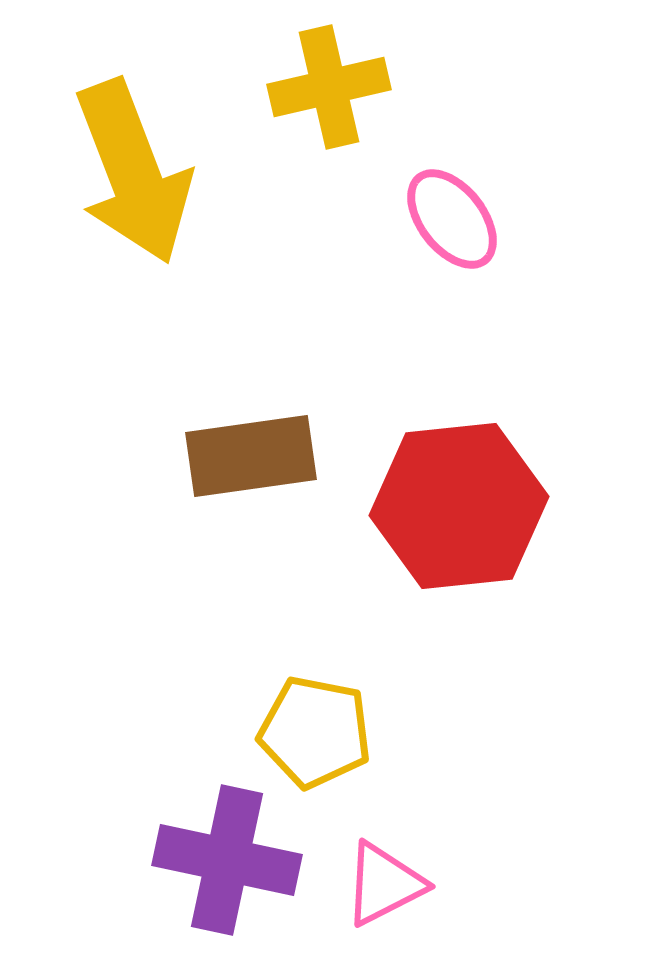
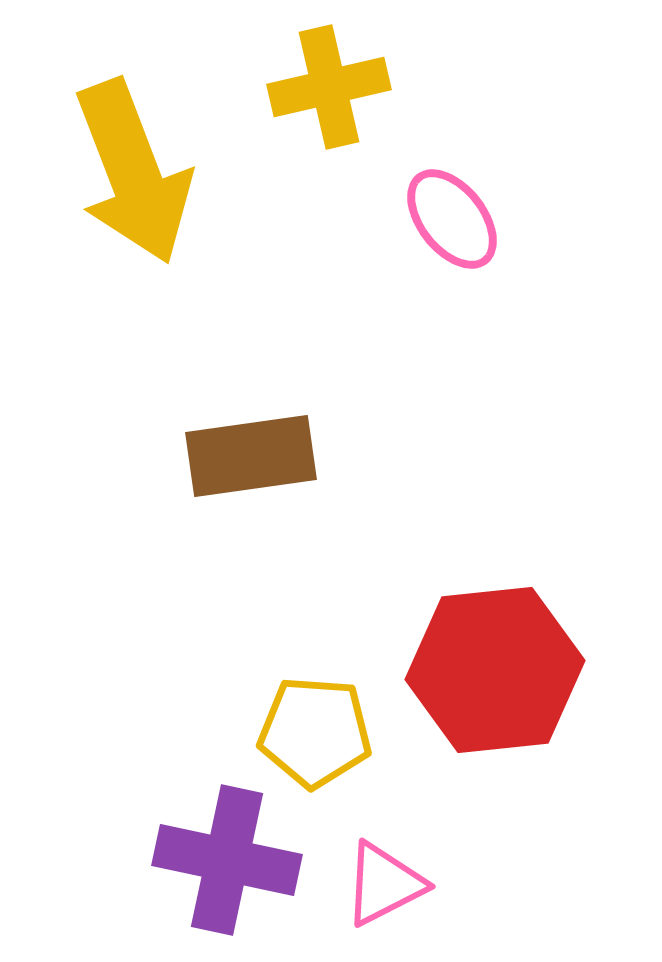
red hexagon: moved 36 px right, 164 px down
yellow pentagon: rotated 7 degrees counterclockwise
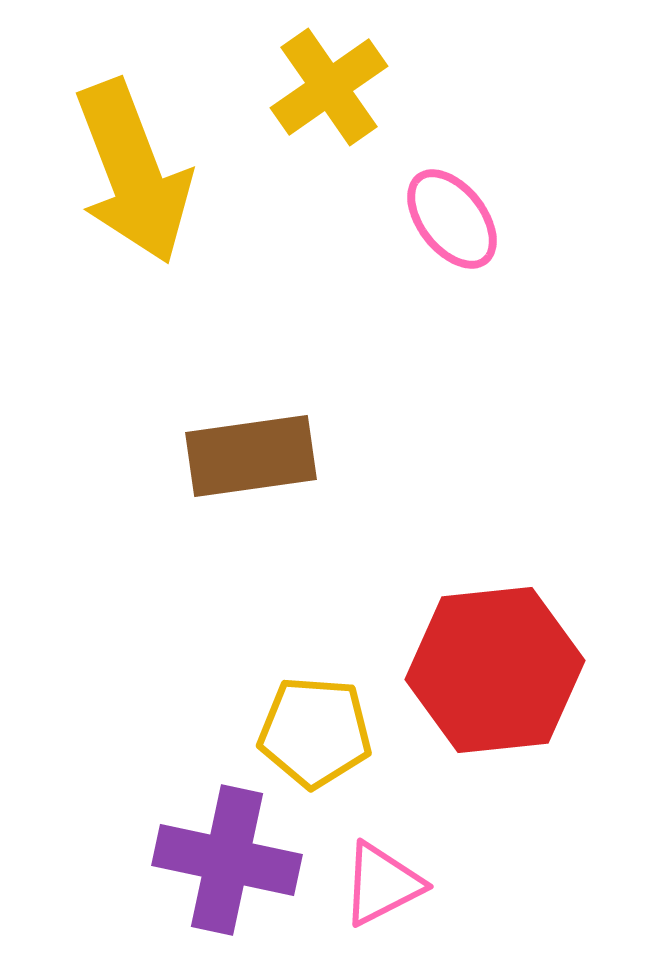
yellow cross: rotated 22 degrees counterclockwise
pink triangle: moved 2 px left
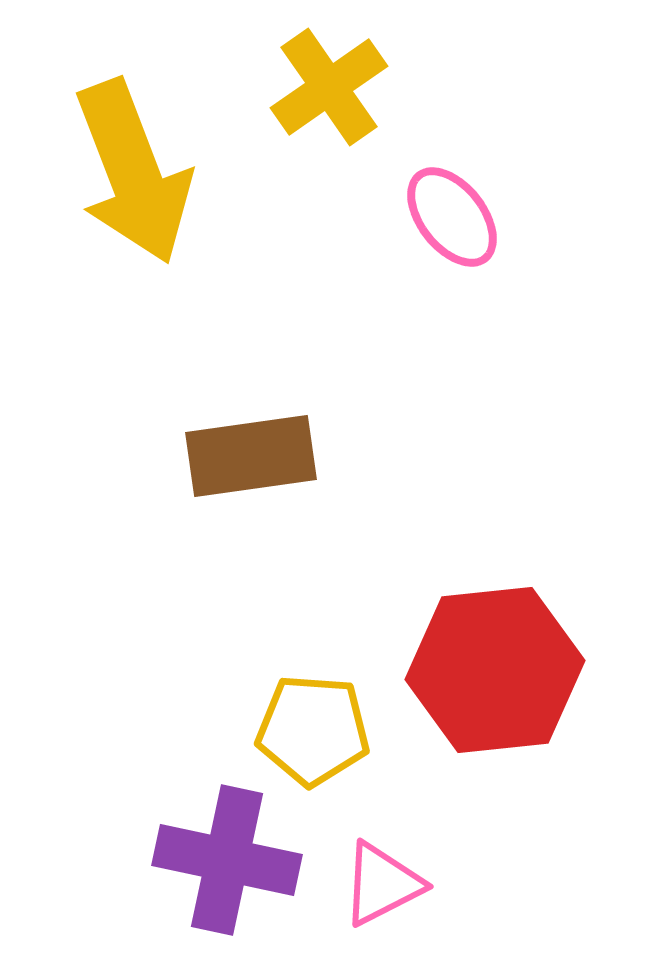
pink ellipse: moved 2 px up
yellow pentagon: moved 2 px left, 2 px up
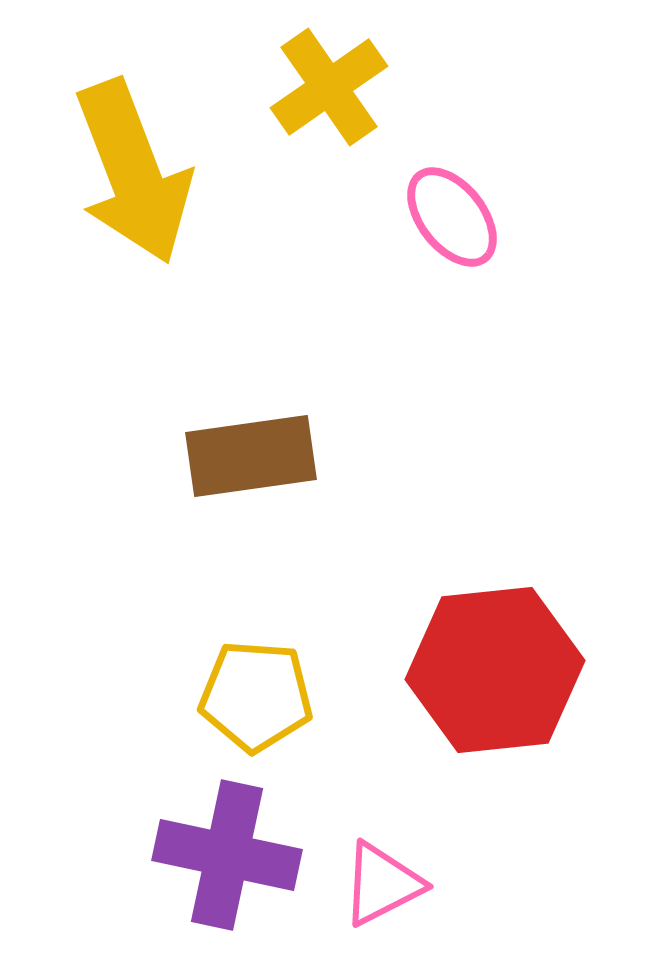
yellow pentagon: moved 57 px left, 34 px up
purple cross: moved 5 px up
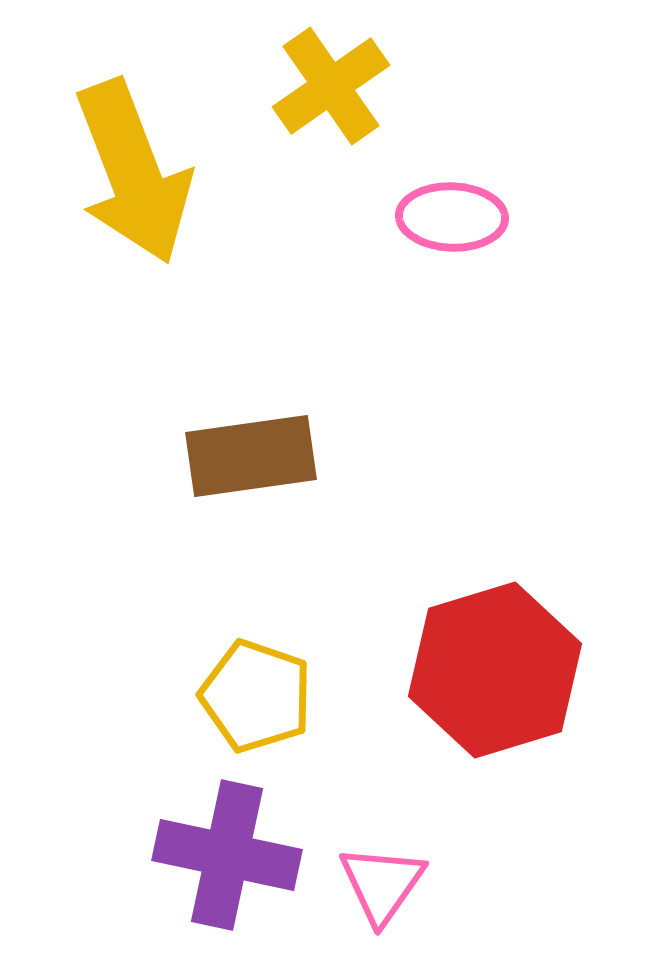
yellow cross: moved 2 px right, 1 px up
pink ellipse: rotated 50 degrees counterclockwise
red hexagon: rotated 11 degrees counterclockwise
yellow pentagon: rotated 15 degrees clockwise
pink triangle: rotated 28 degrees counterclockwise
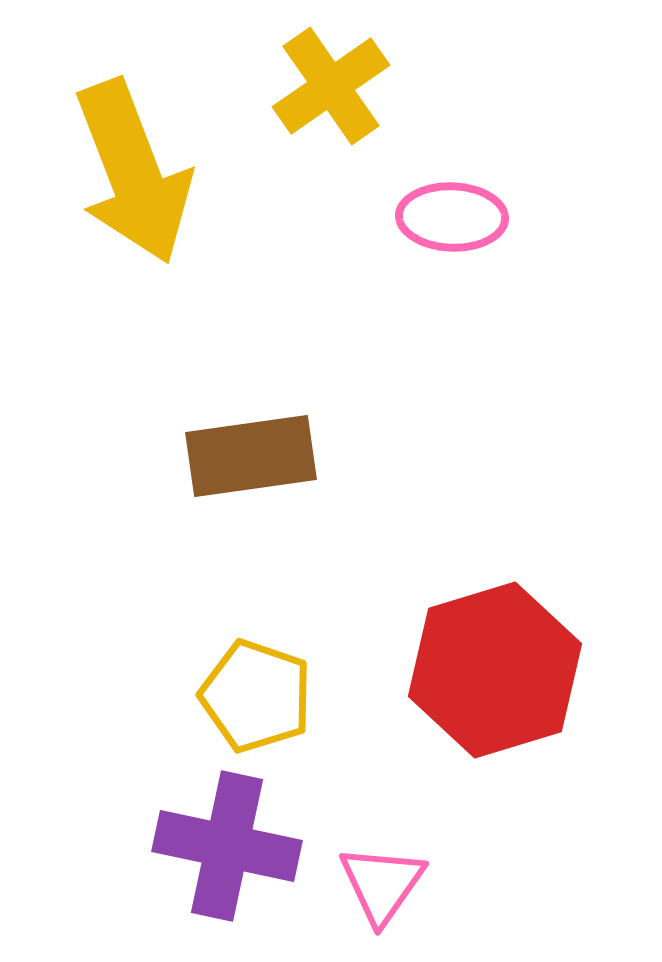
purple cross: moved 9 px up
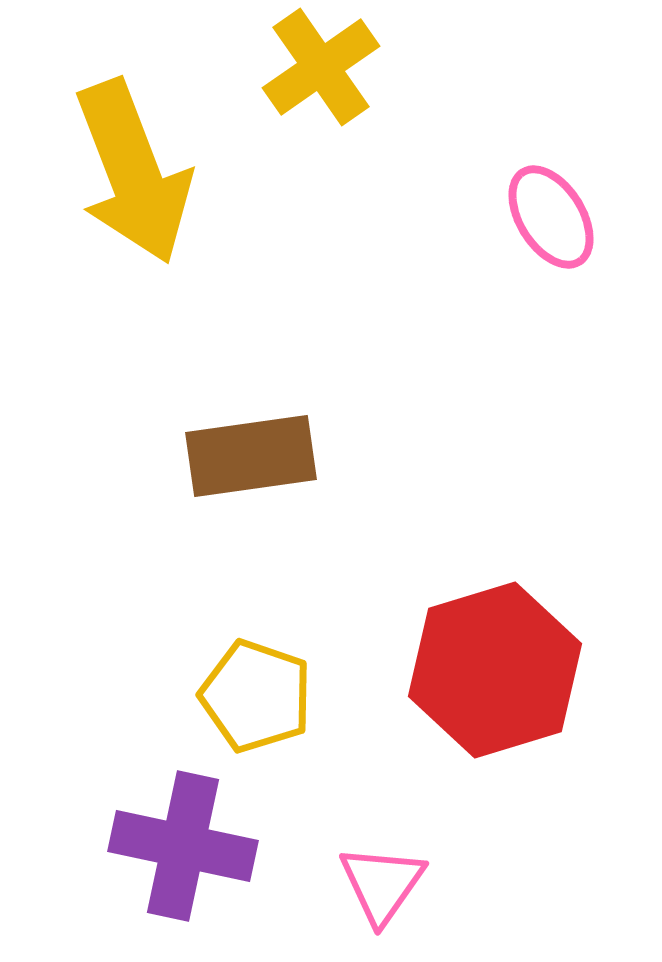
yellow cross: moved 10 px left, 19 px up
pink ellipse: moved 99 px right; rotated 56 degrees clockwise
purple cross: moved 44 px left
